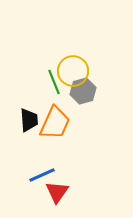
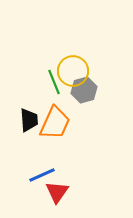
gray hexagon: moved 1 px right, 1 px up
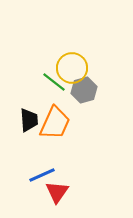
yellow circle: moved 1 px left, 3 px up
green line: rotated 30 degrees counterclockwise
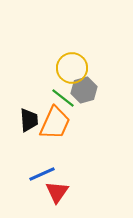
green line: moved 9 px right, 16 px down
blue line: moved 1 px up
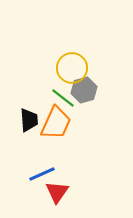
orange trapezoid: moved 1 px right
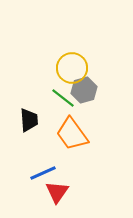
orange trapezoid: moved 16 px right, 11 px down; rotated 120 degrees clockwise
blue line: moved 1 px right, 1 px up
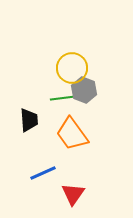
gray hexagon: rotated 25 degrees counterclockwise
green line: rotated 45 degrees counterclockwise
red triangle: moved 16 px right, 2 px down
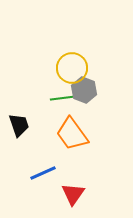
black trapezoid: moved 10 px left, 5 px down; rotated 15 degrees counterclockwise
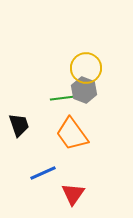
yellow circle: moved 14 px right
